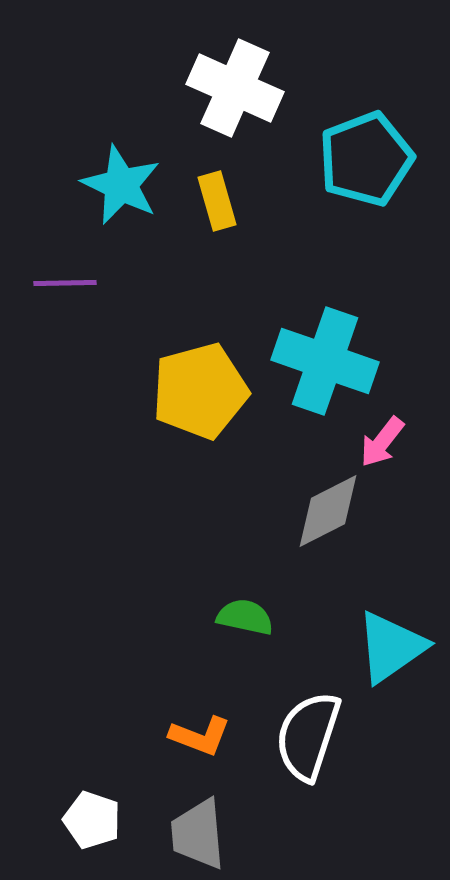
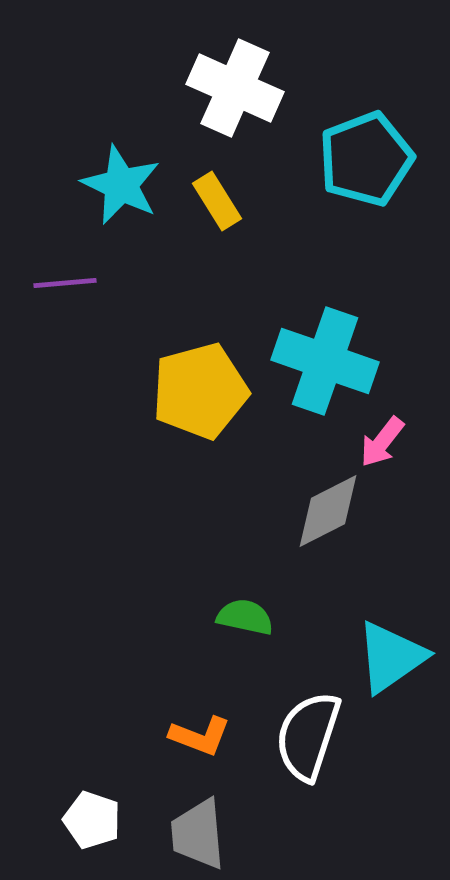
yellow rectangle: rotated 16 degrees counterclockwise
purple line: rotated 4 degrees counterclockwise
cyan triangle: moved 10 px down
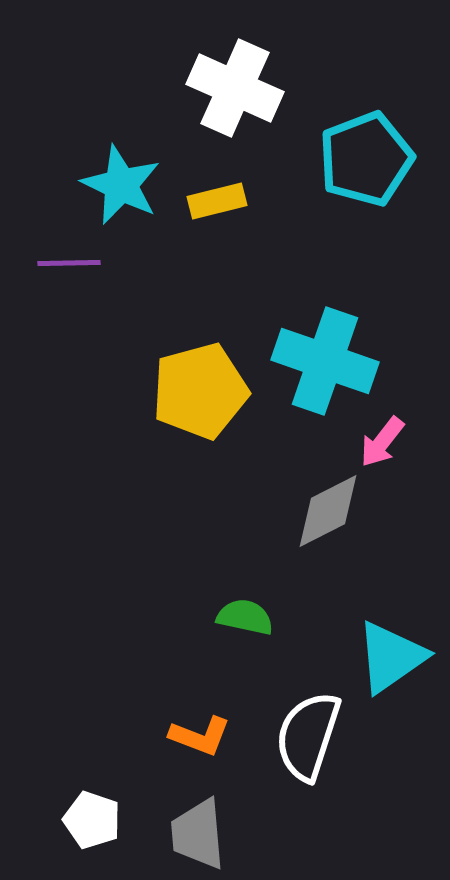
yellow rectangle: rotated 72 degrees counterclockwise
purple line: moved 4 px right, 20 px up; rotated 4 degrees clockwise
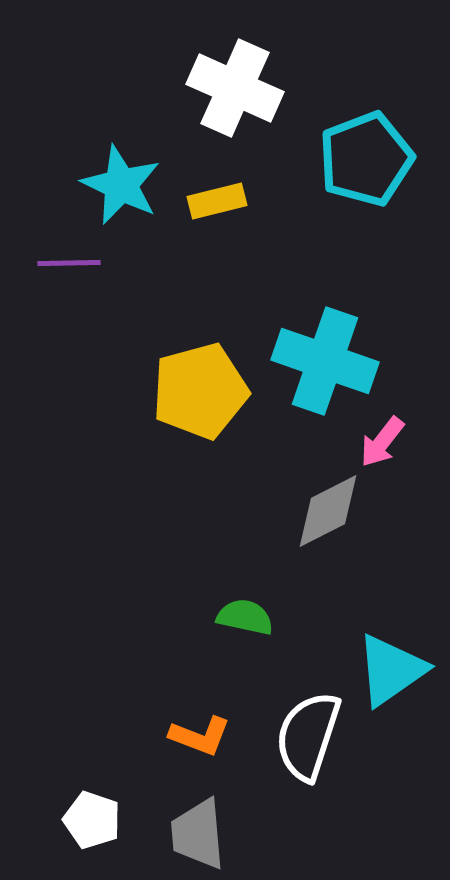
cyan triangle: moved 13 px down
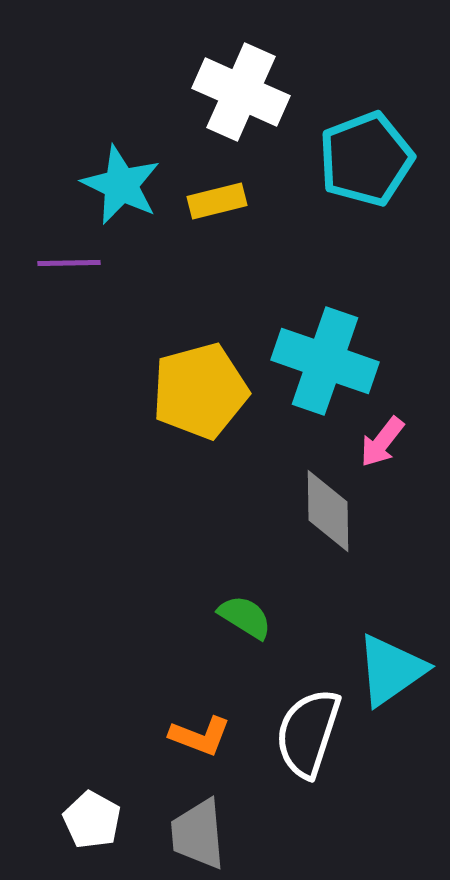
white cross: moved 6 px right, 4 px down
gray diamond: rotated 64 degrees counterclockwise
green semicircle: rotated 20 degrees clockwise
white semicircle: moved 3 px up
white pentagon: rotated 10 degrees clockwise
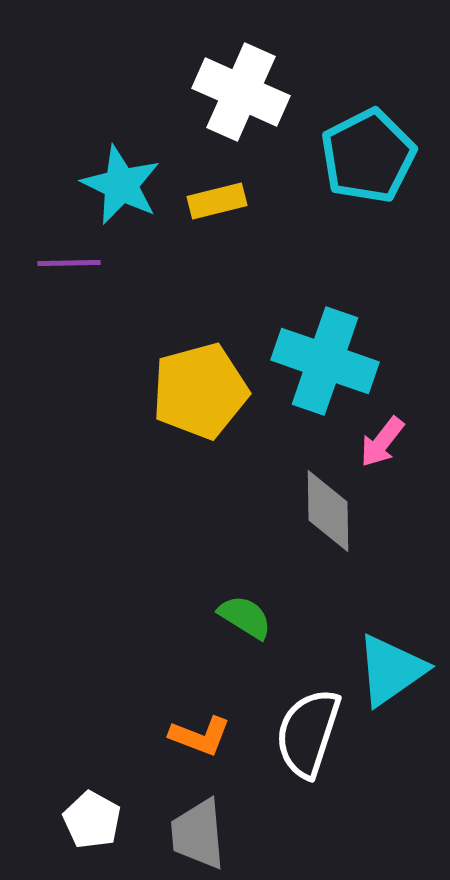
cyan pentagon: moved 2 px right, 3 px up; rotated 6 degrees counterclockwise
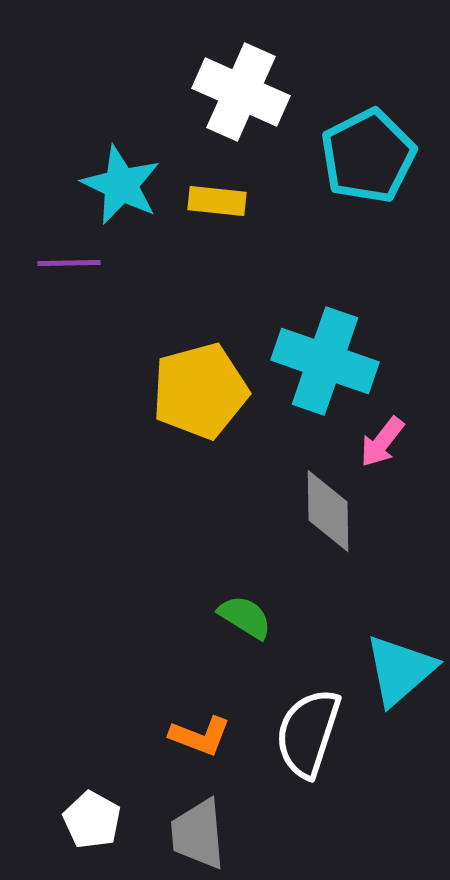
yellow rectangle: rotated 20 degrees clockwise
cyan triangle: moved 9 px right; rotated 6 degrees counterclockwise
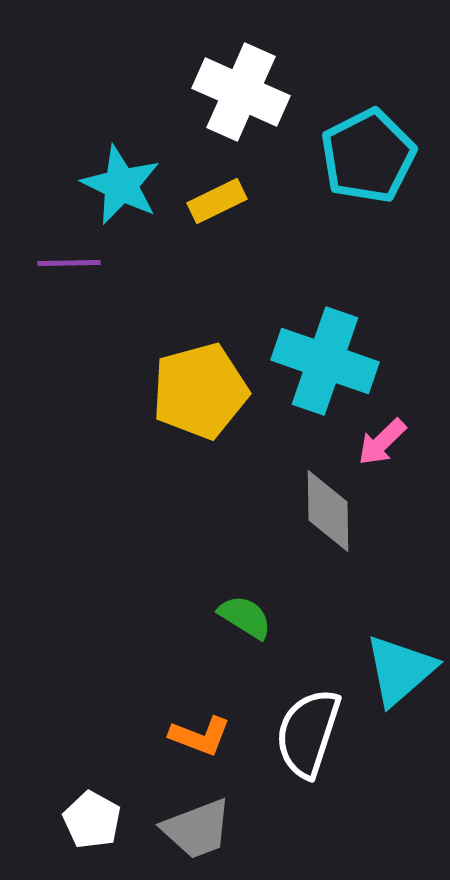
yellow rectangle: rotated 32 degrees counterclockwise
pink arrow: rotated 8 degrees clockwise
gray trapezoid: moved 1 px left, 5 px up; rotated 106 degrees counterclockwise
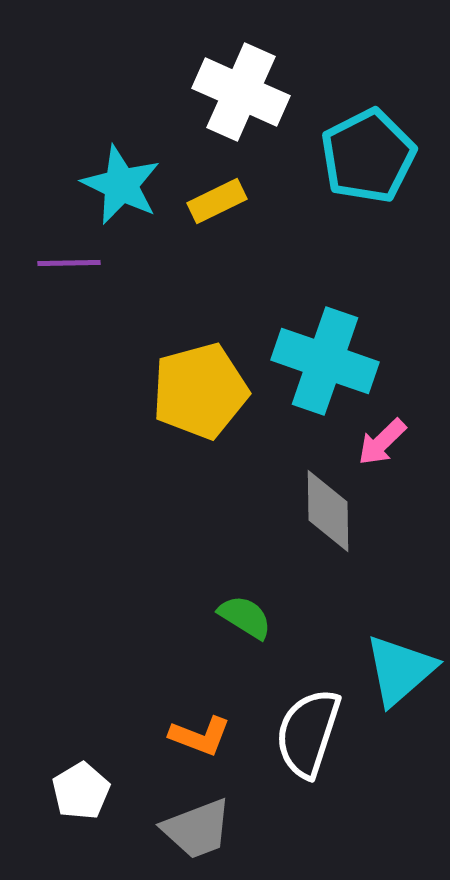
white pentagon: moved 11 px left, 29 px up; rotated 12 degrees clockwise
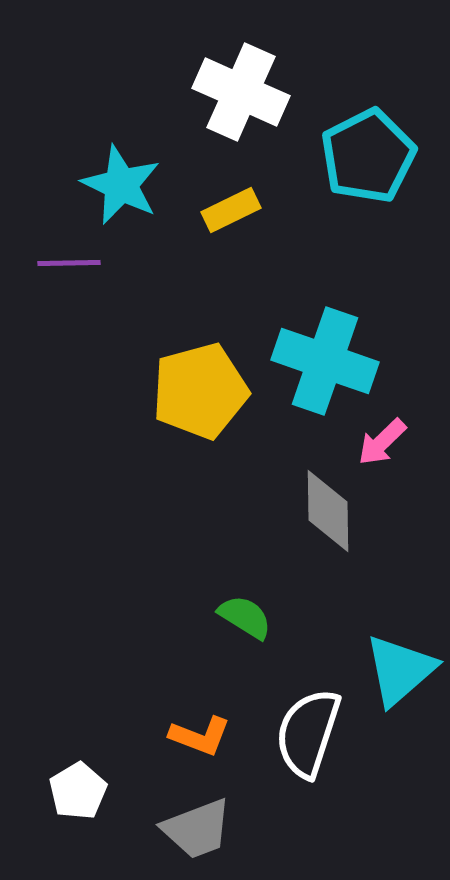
yellow rectangle: moved 14 px right, 9 px down
white pentagon: moved 3 px left
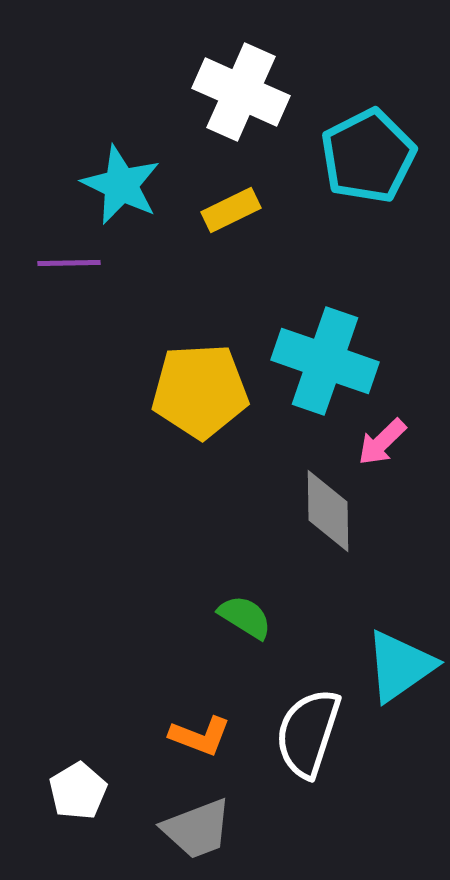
yellow pentagon: rotated 12 degrees clockwise
cyan triangle: moved 4 px up; rotated 6 degrees clockwise
